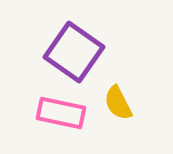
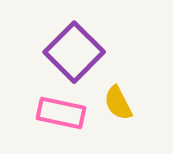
purple square: rotated 10 degrees clockwise
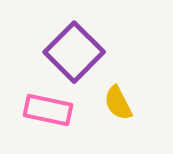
pink rectangle: moved 13 px left, 3 px up
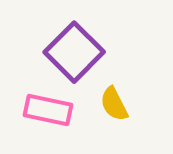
yellow semicircle: moved 4 px left, 1 px down
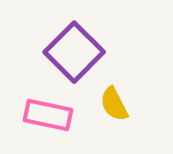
pink rectangle: moved 5 px down
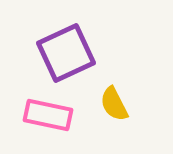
purple square: moved 8 px left, 1 px down; rotated 20 degrees clockwise
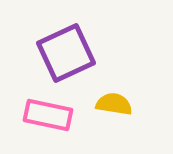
yellow semicircle: rotated 126 degrees clockwise
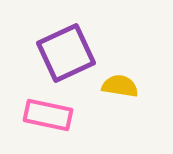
yellow semicircle: moved 6 px right, 18 px up
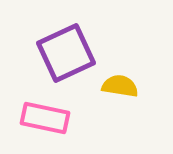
pink rectangle: moved 3 px left, 3 px down
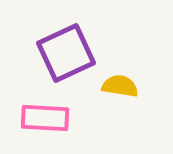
pink rectangle: rotated 9 degrees counterclockwise
